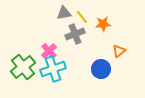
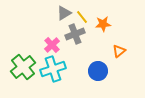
gray triangle: rotated 21 degrees counterclockwise
pink cross: moved 3 px right, 6 px up
blue circle: moved 3 px left, 2 px down
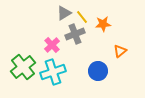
orange triangle: moved 1 px right
cyan cross: moved 3 px down
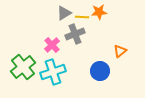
yellow line: rotated 48 degrees counterclockwise
orange star: moved 4 px left, 12 px up
blue circle: moved 2 px right
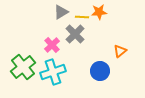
gray triangle: moved 3 px left, 1 px up
gray cross: rotated 24 degrees counterclockwise
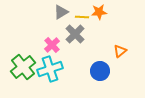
cyan cross: moved 3 px left, 3 px up
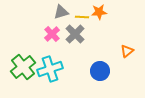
gray triangle: rotated 14 degrees clockwise
pink cross: moved 11 px up
orange triangle: moved 7 px right
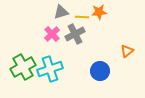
gray cross: rotated 18 degrees clockwise
green cross: rotated 10 degrees clockwise
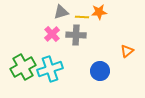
gray cross: moved 1 px right, 1 px down; rotated 30 degrees clockwise
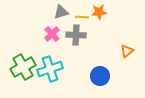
blue circle: moved 5 px down
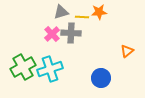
gray cross: moved 5 px left, 2 px up
blue circle: moved 1 px right, 2 px down
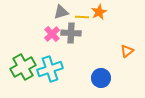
orange star: rotated 21 degrees counterclockwise
